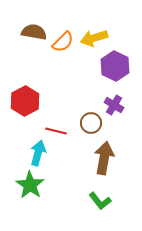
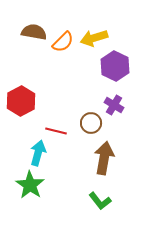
red hexagon: moved 4 px left
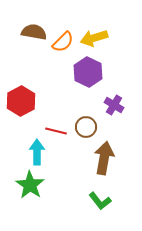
purple hexagon: moved 27 px left, 6 px down
brown circle: moved 5 px left, 4 px down
cyan arrow: moved 1 px left, 1 px up; rotated 15 degrees counterclockwise
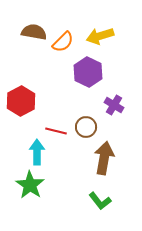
yellow arrow: moved 6 px right, 2 px up
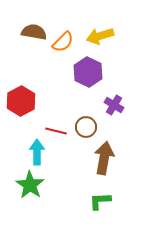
green L-shape: rotated 125 degrees clockwise
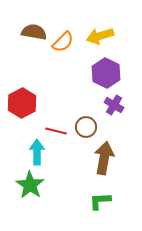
purple hexagon: moved 18 px right, 1 px down
red hexagon: moved 1 px right, 2 px down
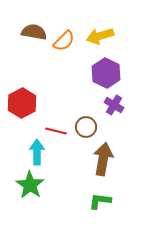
orange semicircle: moved 1 px right, 1 px up
brown arrow: moved 1 px left, 1 px down
green L-shape: rotated 10 degrees clockwise
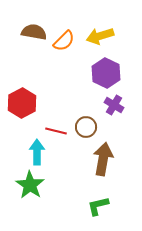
green L-shape: moved 2 px left, 5 px down; rotated 20 degrees counterclockwise
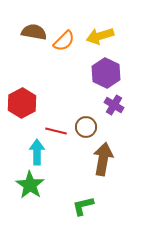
green L-shape: moved 15 px left
